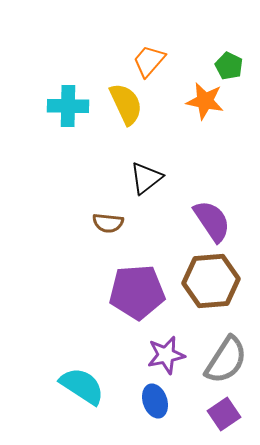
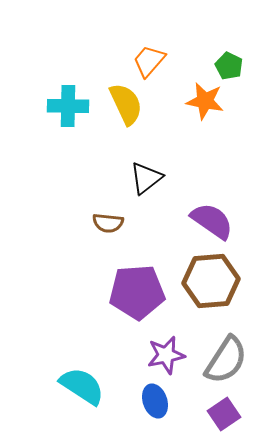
purple semicircle: rotated 21 degrees counterclockwise
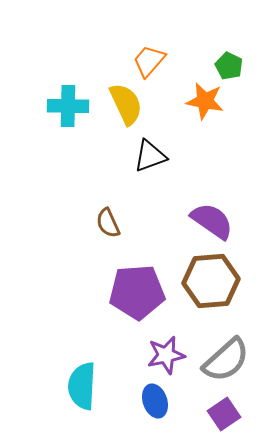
black triangle: moved 4 px right, 22 px up; rotated 18 degrees clockwise
brown semicircle: rotated 60 degrees clockwise
gray semicircle: rotated 15 degrees clockwise
cyan semicircle: rotated 120 degrees counterclockwise
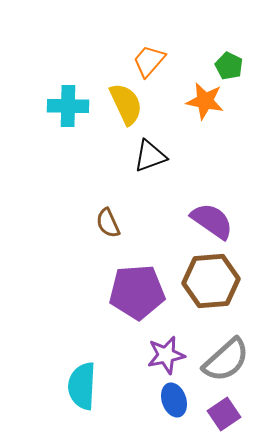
blue ellipse: moved 19 px right, 1 px up
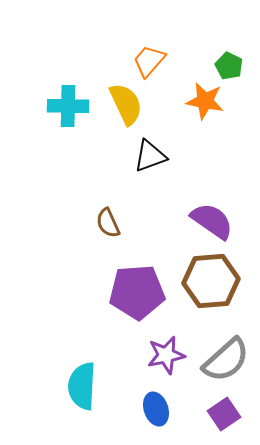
blue ellipse: moved 18 px left, 9 px down
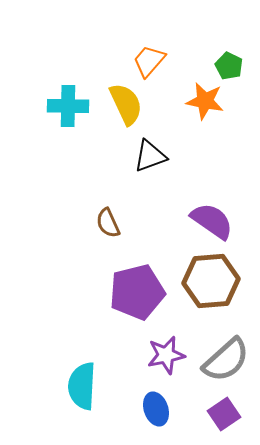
purple pentagon: rotated 10 degrees counterclockwise
